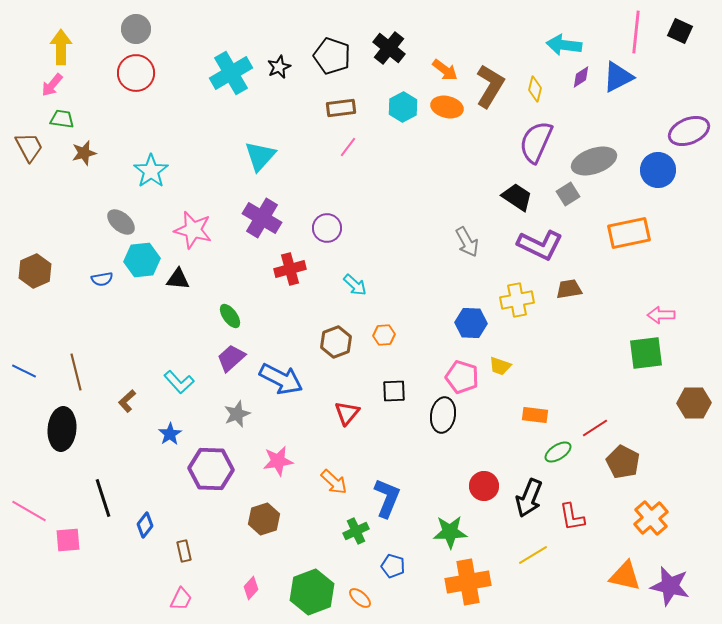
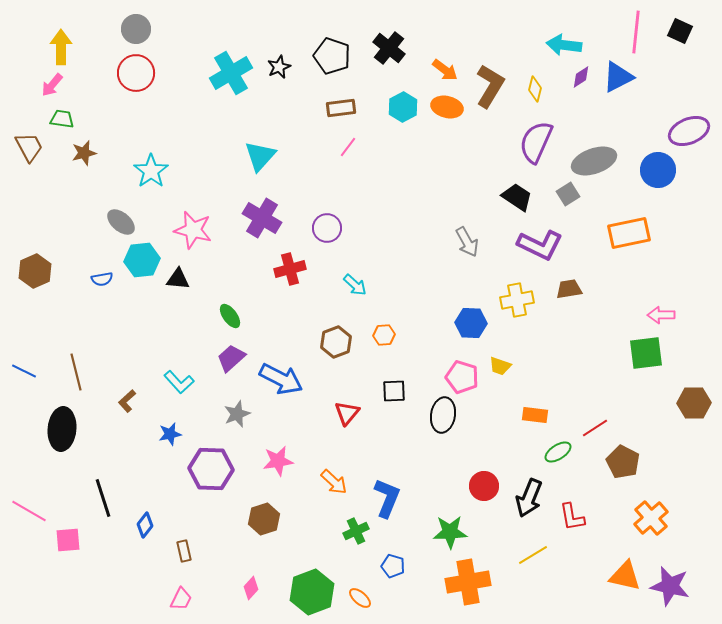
blue star at (170, 434): rotated 20 degrees clockwise
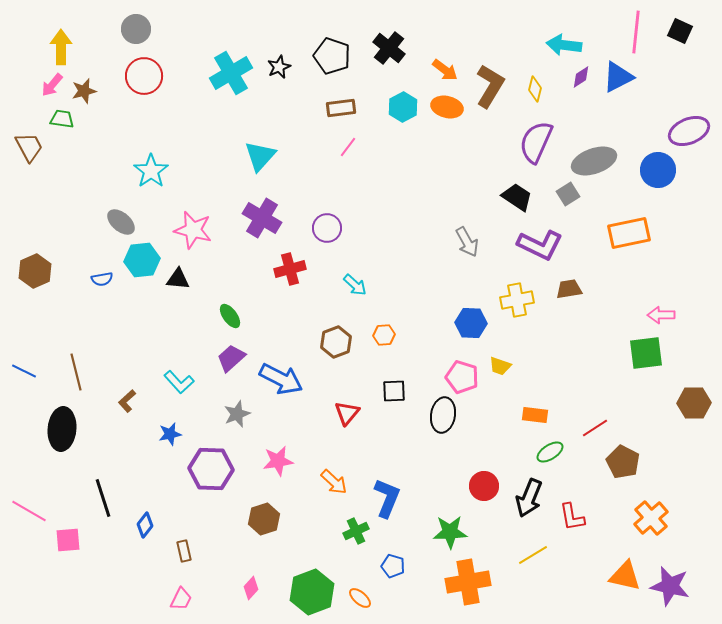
red circle at (136, 73): moved 8 px right, 3 px down
brown star at (84, 153): moved 62 px up
green ellipse at (558, 452): moved 8 px left
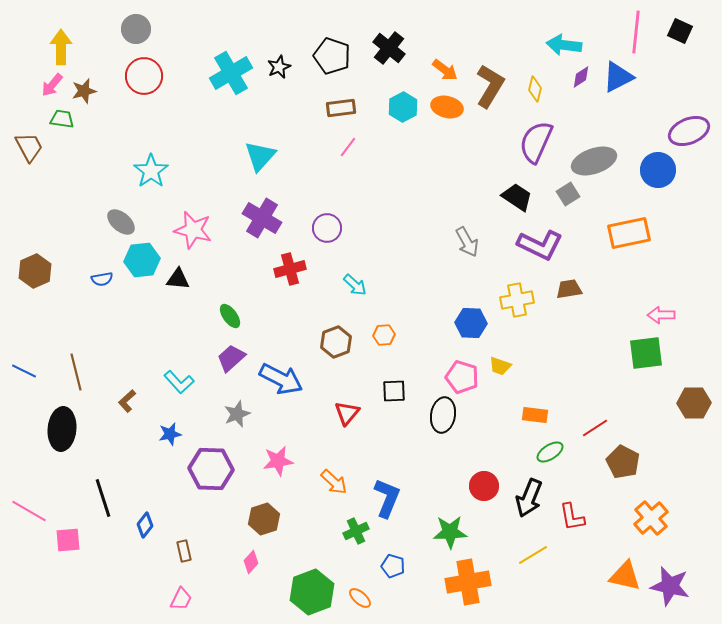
pink diamond at (251, 588): moved 26 px up
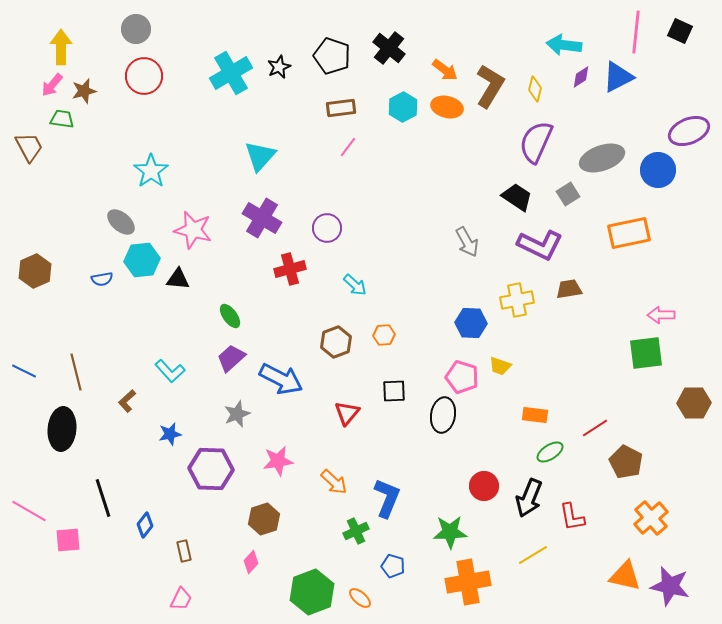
gray ellipse at (594, 161): moved 8 px right, 3 px up
cyan L-shape at (179, 382): moved 9 px left, 11 px up
brown pentagon at (623, 462): moved 3 px right
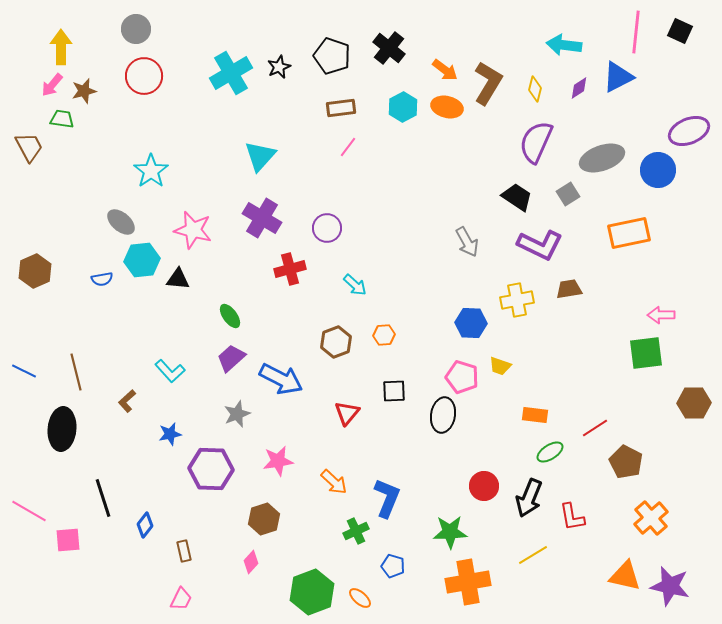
purple diamond at (581, 77): moved 2 px left, 11 px down
brown L-shape at (490, 86): moved 2 px left, 3 px up
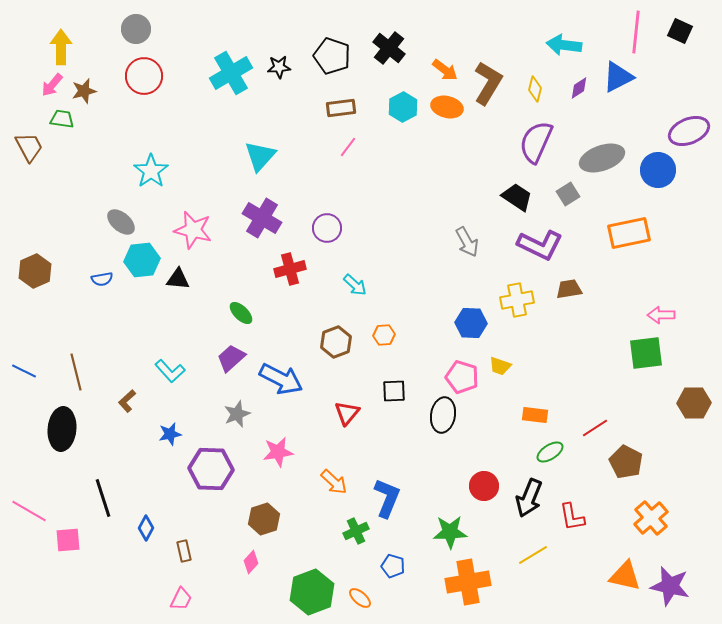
black star at (279, 67): rotated 20 degrees clockwise
green ellipse at (230, 316): moved 11 px right, 3 px up; rotated 10 degrees counterclockwise
pink star at (278, 461): moved 9 px up
blue diamond at (145, 525): moved 1 px right, 3 px down; rotated 10 degrees counterclockwise
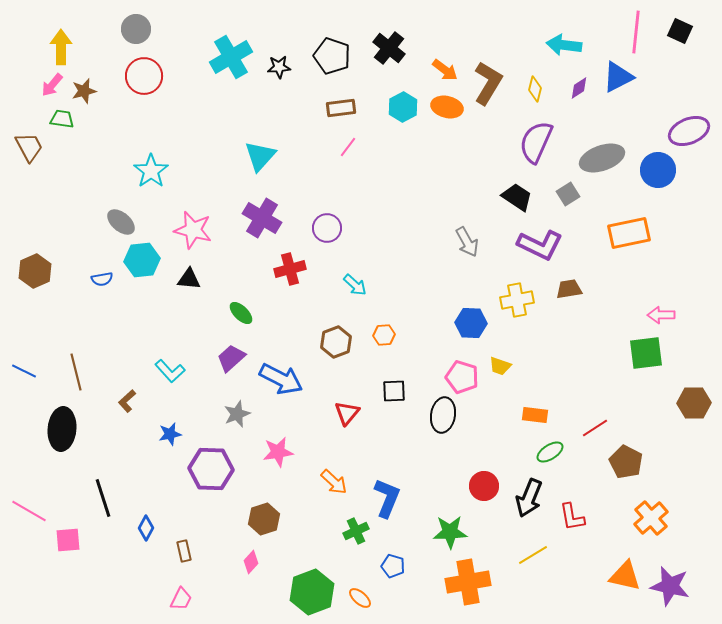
cyan cross at (231, 73): moved 16 px up
black triangle at (178, 279): moved 11 px right
